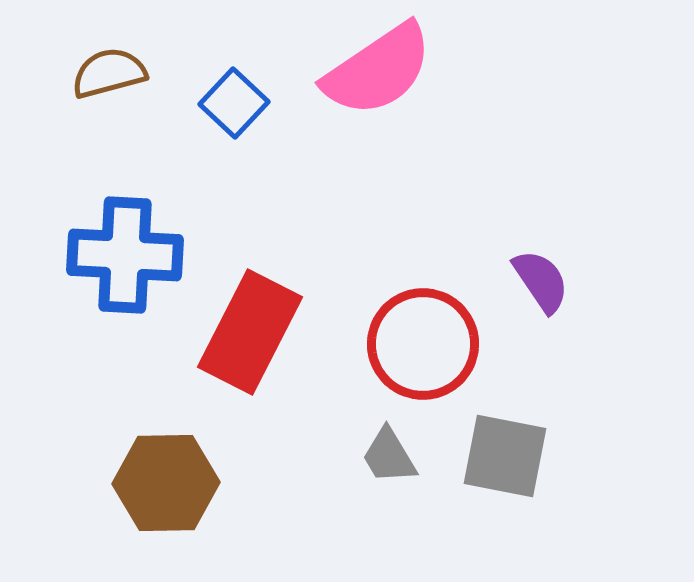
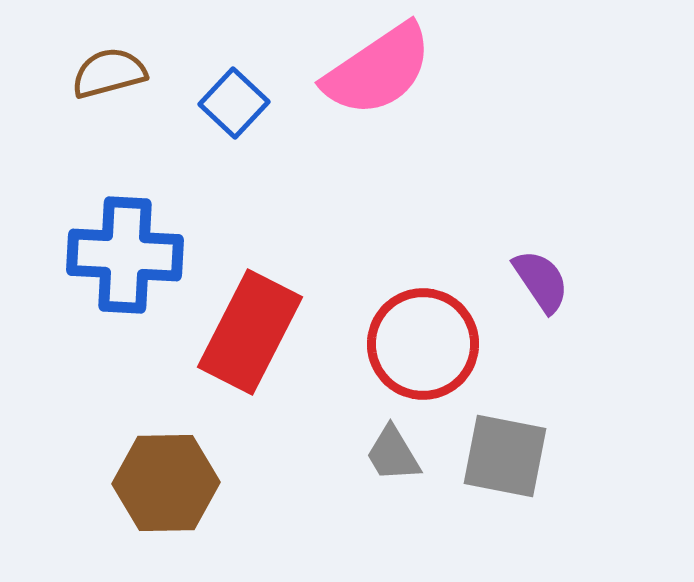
gray trapezoid: moved 4 px right, 2 px up
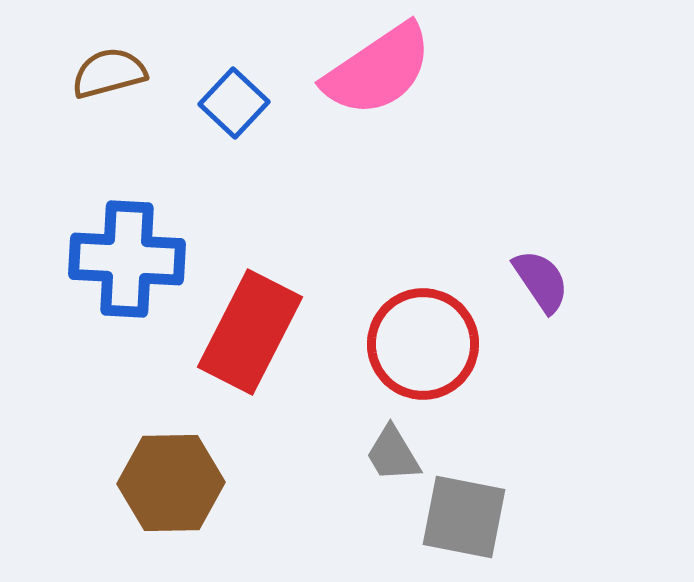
blue cross: moved 2 px right, 4 px down
gray square: moved 41 px left, 61 px down
brown hexagon: moved 5 px right
